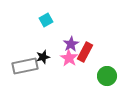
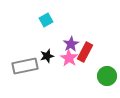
black star: moved 4 px right, 1 px up
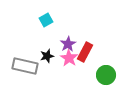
purple star: moved 3 px left
gray rectangle: rotated 25 degrees clockwise
green circle: moved 1 px left, 1 px up
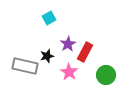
cyan square: moved 3 px right, 2 px up
pink star: moved 14 px down
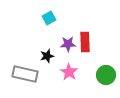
purple star: rotated 28 degrees clockwise
red rectangle: moved 10 px up; rotated 30 degrees counterclockwise
gray rectangle: moved 8 px down
